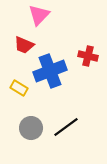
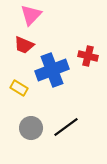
pink triangle: moved 8 px left
blue cross: moved 2 px right, 1 px up
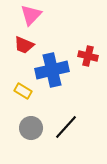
blue cross: rotated 8 degrees clockwise
yellow rectangle: moved 4 px right, 3 px down
black line: rotated 12 degrees counterclockwise
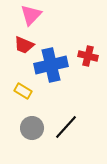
blue cross: moved 1 px left, 5 px up
gray circle: moved 1 px right
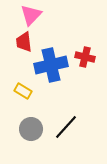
red trapezoid: moved 3 px up; rotated 60 degrees clockwise
red cross: moved 3 px left, 1 px down
gray circle: moved 1 px left, 1 px down
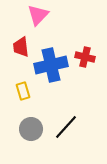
pink triangle: moved 7 px right
red trapezoid: moved 3 px left, 5 px down
yellow rectangle: rotated 42 degrees clockwise
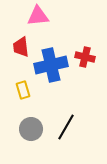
pink triangle: moved 1 px down; rotated 40 degrees clockwise
yellow rectangle: moved 1 px up
black line: rotated 12 degrees counterclockwise
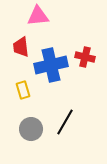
black line: moved 1 px left, 5 px up
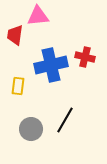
red trapezoid: moved 6 px left, 12 px up; rotated 15 degrees clockwise
yellow rectangle: moved 5 px left, 4 px up; rotated 24 degrees clockwise
black line: moved 2 px up
